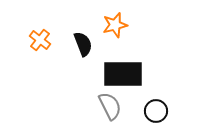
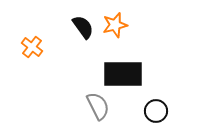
orange cross: moved 8 px left, 7 px down
black semicircle: moved 17 px up; rotated 15 degrees counterclockwise
gray semicircle: moved 12 px left
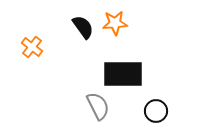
orange star: moved 2 px up; rotated 10 degrees clockwise
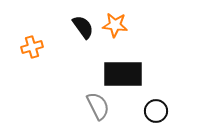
orange star: moved 2 px down; rotated 10 degrees clockwise
orange cross: rotated 35 degrees clockwise
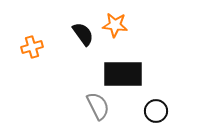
black semicircle: moved 7 px down
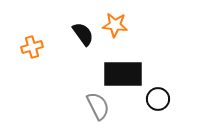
black circle: moved 2 px right, 12 px up
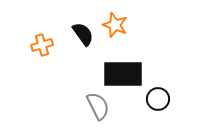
orange star: rotated 15 degrees clockwise
orange cross: moved 10 px right, 2 px up
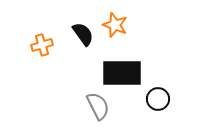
black rectangle: moved 1 px left, 1 px up
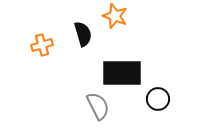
orange star: moved 9 px up
black semicircle: rotated 20 degrees clockwise
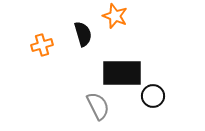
black circle: moved 5 px left, 3 px up
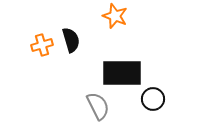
black semicircle: moved 12 px left, 6 px down
black circle: moved 3 px down
